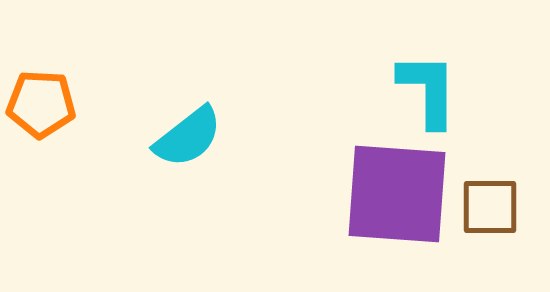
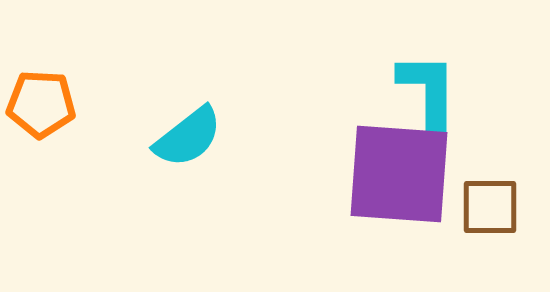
purple square: moved 2 px right, 20 px up
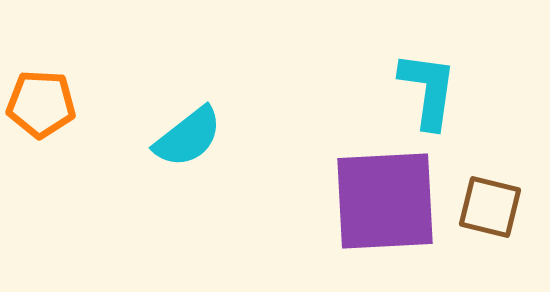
cyan L-shape: rotated 8 degrees clockwise
purple square: moved 14 px left, 27 px down; rotated 7 degrees counterclockwise
brown square: rotated 14 degrees clockwise
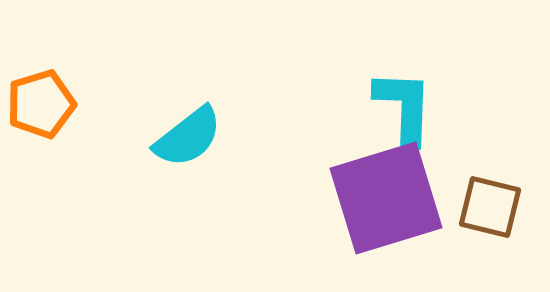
cyan L-shape: moved 24 px left, 17 px down; rotated 6 degrees counterclockwise
orange pentagon: rotated 20 degrees counterclockwise
purple square: moved 1 px right, 3 px up; rotated 14 degrees counterclockwise
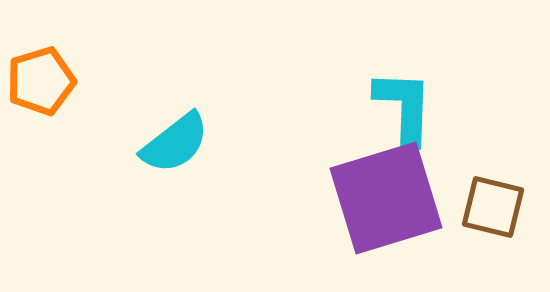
orange pentagon: moved 23 px up
cyan semicircle: moved 13 px left, 6 px down
brown square: moved 3 px right
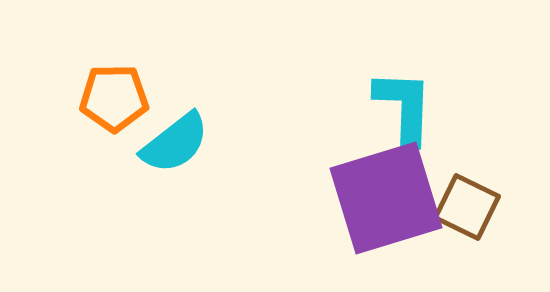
orange pentagon: moved 73 px right, 17 px down; rotated 16 degrees clockwise
brown square: moved 26 px left; rotated 12 degrees clockwise
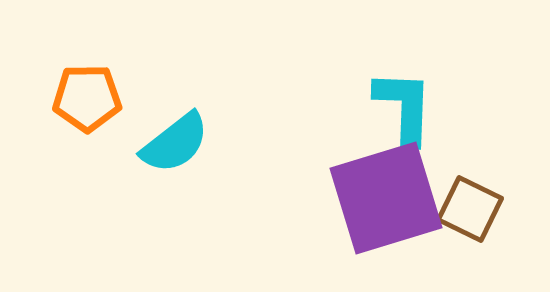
orange pentagon: moved 27 px left
brown square: moved 3 px right, 2 px down
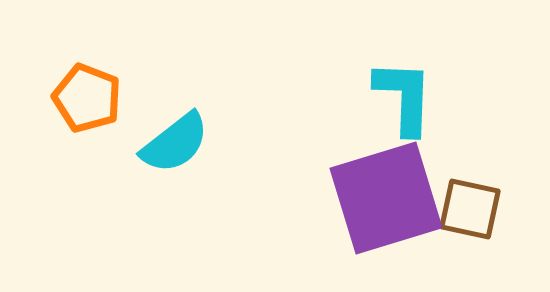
orange pentagon: rotated 22 degrees clockwise
cyan L-shape: moved 10 px up
brown square: rotated 14 degrees counterclockwise
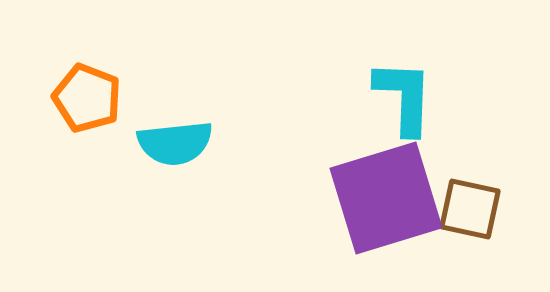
cyan semicircle: rotated 32 degrees clockwise
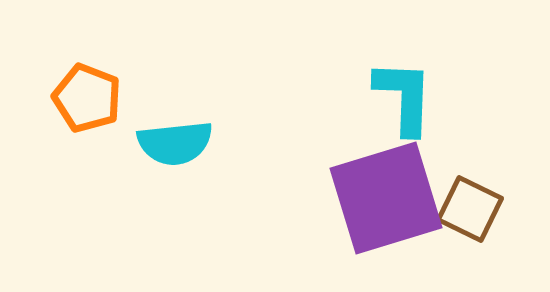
brown square: rotated 14 degrees clockwise
